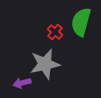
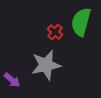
gray star: moved 1 px right, 1 px down
purple arrow: moved 10 px left, 3 px up; rotated 126 degrees counterclockwise
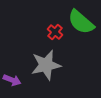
green semicircle: rotated 64 degrees counterclockwise
purple arrow: rotated 18 degrees counterclockwise
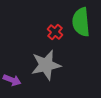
green semicircle: rotated 44 degrees clockwise
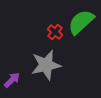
green semicircle: rotated 52 degrees clockwise
purple arrow: rotated 66 degrees counterclockwise
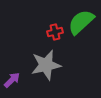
red cross: rotated 35 degrees clockwise
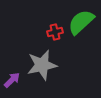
gray star: moved 4 px left
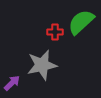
red cross: rotated 14 degrees clockwise
purple arrow: moved 3 px down
